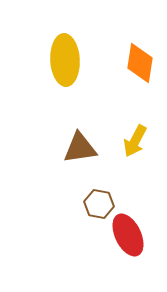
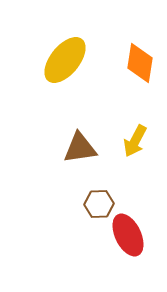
yellow ellipse: rotated 42 degrees clockwise
brown hexagon: rotated 12 degrees counterclockwise
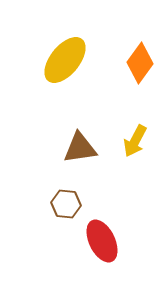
orange diamond: rotated 27 degrees clockwise
brown hexagon: moved 33 px left; rotated 8 degrees clockwise
red ellipse: moved 26 px left, 6 px down
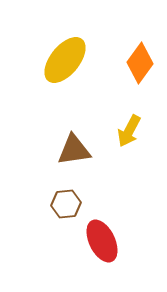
yellow arrow: moved 6 px left, 10 px up
brown triangle: moved 6 px left, 2 px down
brown hexagon: rotated 12 degrees counterclockwise
